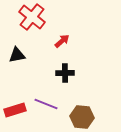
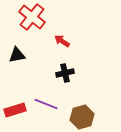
red arrow: rotated 105 degrees counterclockwise
black cross: rotated 12 degrees counterclockwise
brown hexagon: rotated 20 degrees counterclockwise
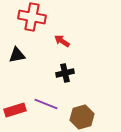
red cross: rotated 28 degrees counterclockwise
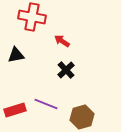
black triangle: moved 1 px left
black cross: moved 1 px right, 3 px up; rotated 30 degrees counterclockwise
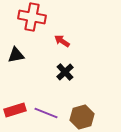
black cross: moved 1 px left, 2 px down
purple line: moved 9 px down
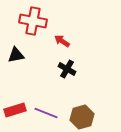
red cross: moved 1 px right, 4 px down
black cross: moved 2 px right, 3 px up; rotated 18 degrees counterclockwise
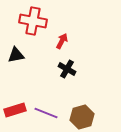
red arrow: rotated 84 degrees clockwise
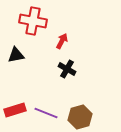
brown hexagon: moved 2 px left
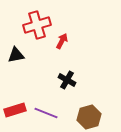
red cross: moved 4 px right, 4 px down; rotated 28 degrees counterclockwise
black cross: moved 11 px down
brown hexagon: moved 9 px right
